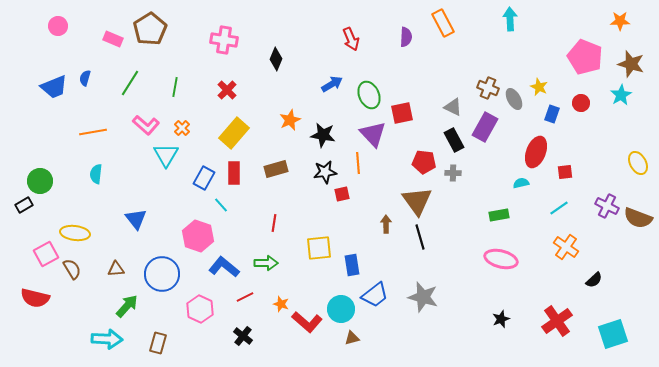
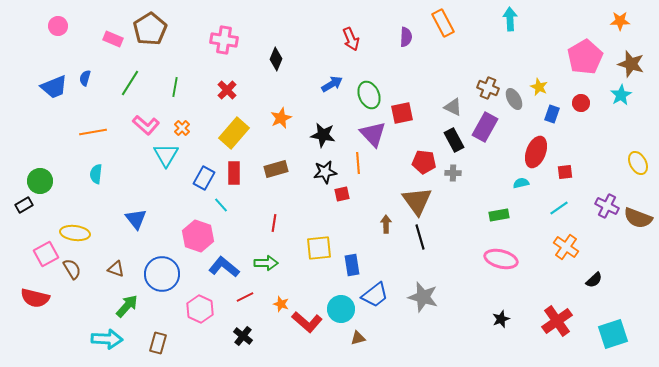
pink pentagon at (585, 57): rotated 20 degrees clockwise
orange star at (290, 120): moved 9 px left, 2 px up
brown triangle at (116, 269): rotated 24 degrees clockwise
brown triangle at (352, 338): moved 6 px right
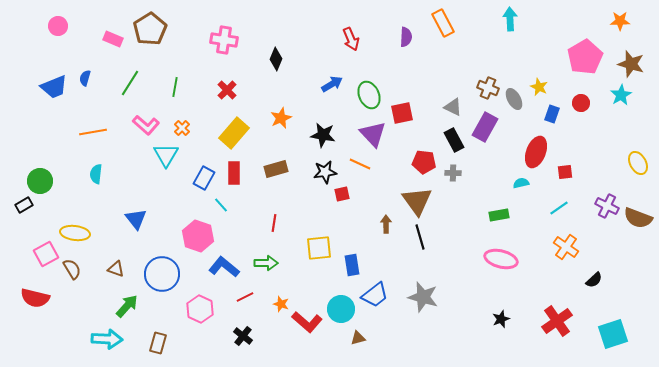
orange line at (358, 163): moved 2 px right, 1 px down; rotated 60 degrees counterclockwise
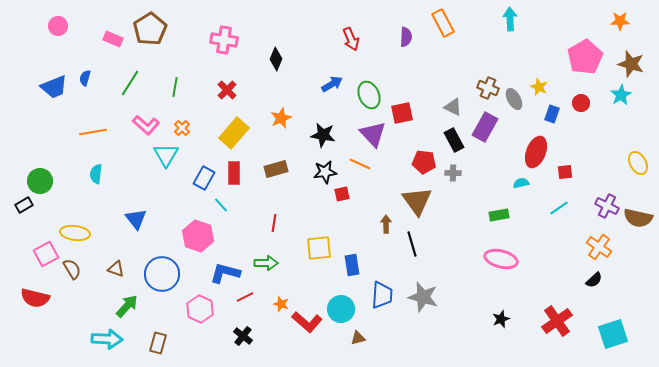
brown semicircle at (638, 218): rotated 8 degrees counterclockwise
black line at (420, 237): moved 8 px left, 7 px down
orange cross at (566, 247): moved 33 px right
blue L-shape at (224, 267): moved 1 px right, 6 px down; rotated 24 degrees counterclockwise
blue trapezoid at (375, 295): moved 7 px right; rotated 48 degrees counterclockwise
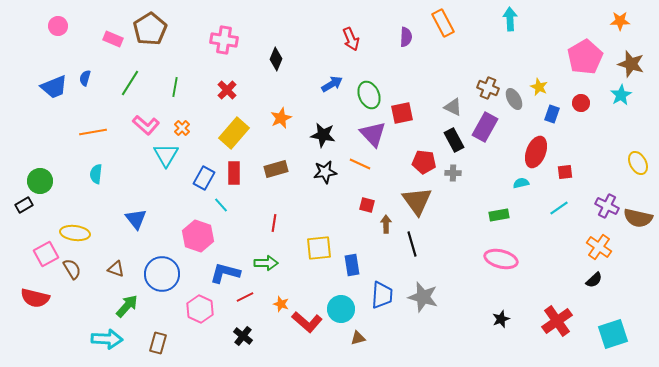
red square at (342, 194): moved 25 px right, 11 px down; rotated 28 degrees clockwise
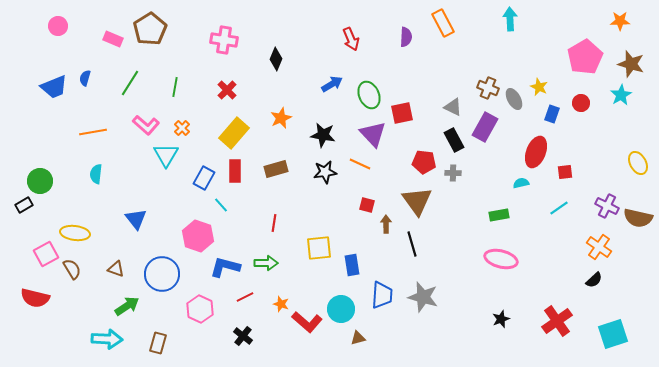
red rectangle at (234, 173): moved 1 px right, 2 px up
blue L-shape at (225, 273): moved 6 px up
green arrow at (127, 306): rotated 15 degrees clockwise
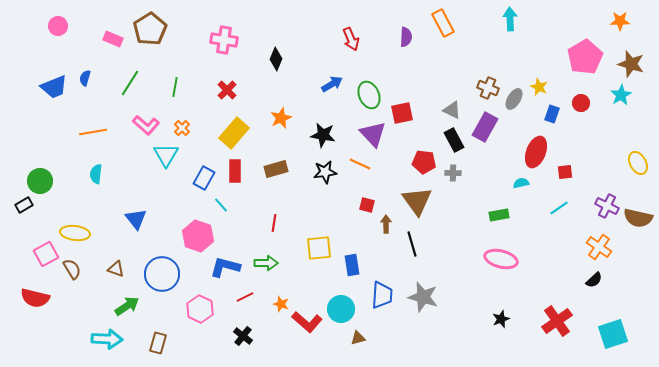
gray ellipse at (514, 99): rotated 60 degrees clockwise
gray triangle at (453, 107): moved 1 px left, 3 px down
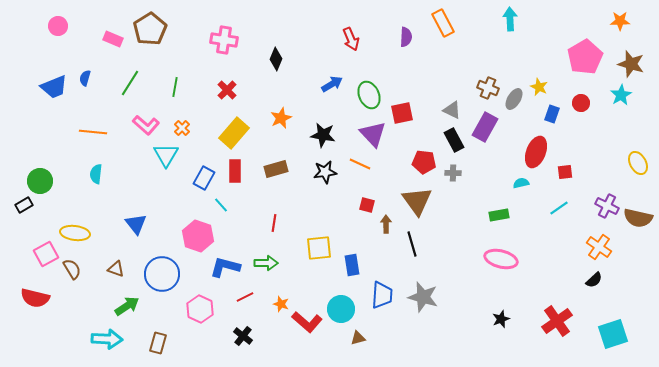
orange line at (93, 132): rotated 16 degrees clockwise
blue triangle at (136, 219): moved 5 px down
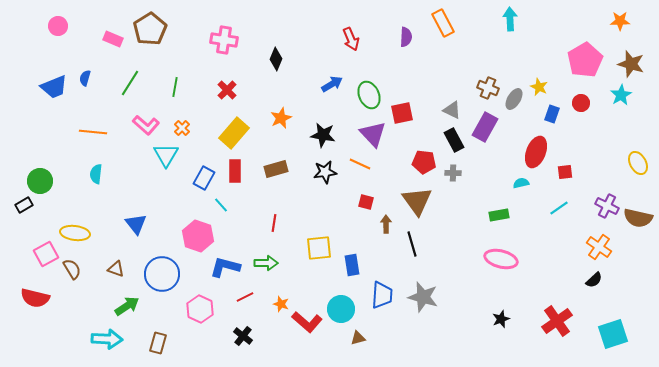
pink pentagon at (585, 57): moved 3 px down
red square at (367, 205): moved 1 px left, 3 px up
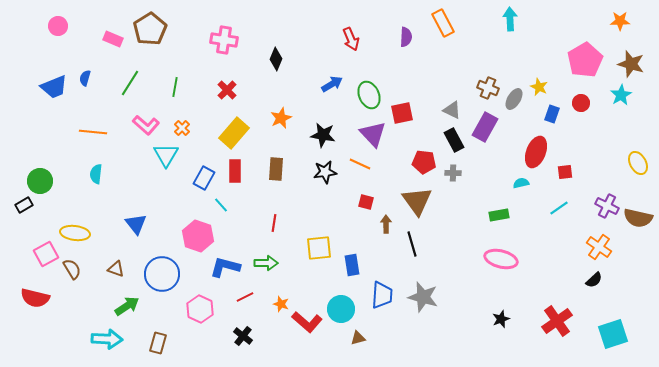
brown rectangle at (276, 169): rotated 70 degrees counterclockwise
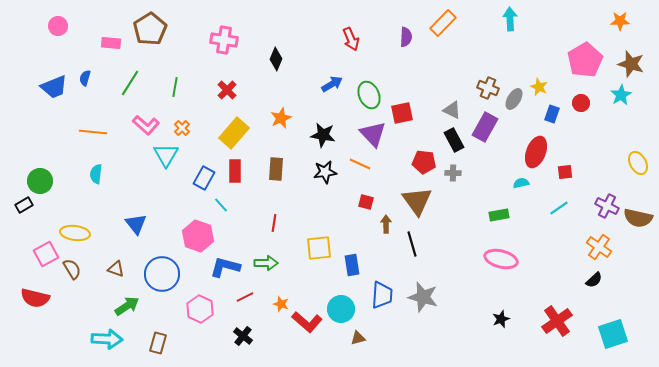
orange rectangle at (443, 23): rotated 72 degrees clockwise
pink rectangle at (113, 39): moved 2 px left, 4 px down; rotated 18 degrees counterclockwise
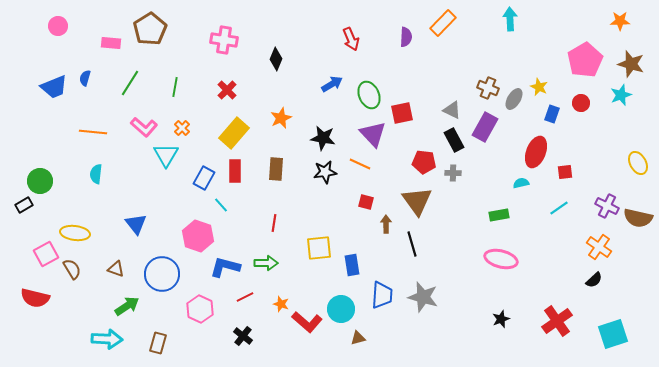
cyan star at (621, 95): rotated 10 degrees clockwise
pink L-shape at (146, 125): moved 2 px left, 2 px down
black star at (323, 135): moved 3 px down
